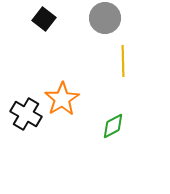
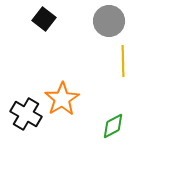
gray circle: moved 4 px right, 3 px down
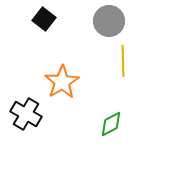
orange star: moved 17 px up
green diamond: moved 2 px left, 2 px up
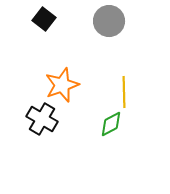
yellow line: moved 1 px right, 31 px down
orange star: moved 3 px down; rotated 12 degrees clockwise
black cross: moved 16 px right, 5 px down
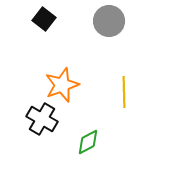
green diamond: moved 23 px left, 18 px down
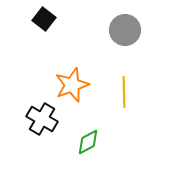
gray circle: moved 16 px right, 9 px down
orange star: moved 10 px right
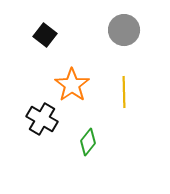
black square: moved 1 px right, 16 px down
gray circle: moved 1 px left
orange star: rotated 16 degrees counterclockwise
green diamond: rotated 24 degrees counterclockwise
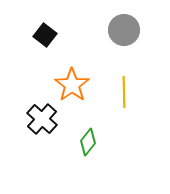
black cross: rotated 12 degrees clockwise
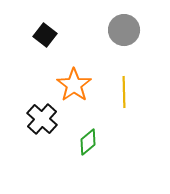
orange star: moved 2 px right
green diamond: rotated 12 degrees clockwise
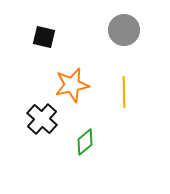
black square: moved 1 px left, 2 px down; rotated 25 degrees counterclockwise
orange star: moved 2 px left; rotated 24 degrees clockwise
green diamond: moved 3 px left
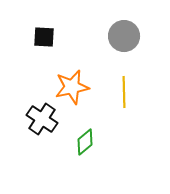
gray circle: moved 6 px down
black square: rotated 10 degrees counterclockwise
orange star: moved 2 px down
black cross: rotated 8 degrees counterclockwise
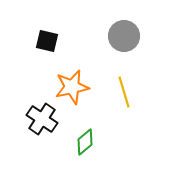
black square: moved 3 px right, 4 px down; rotated 10 degrees clockwise
yellow line: rotated 16 degrees counterclockwise
